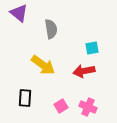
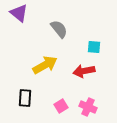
gray semicircle: moved 8 px right; rotated 30 degrees counterclockwise
cyan square: moved 2 px right, 1 px up; rotated 16 degrees clockwise
yellow arrow: moved 2 px right; rotated 65 degrees counterclockwise
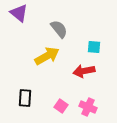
yellow arrow: moved 2 px right, 9 px up
pink square: rotated 24 degrees counterclockwise
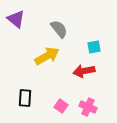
purple triangle: moved 3 px left, 6 px down
cyan square: rotated 16 degrees counterclockwise
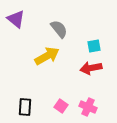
cyan square: moved 1 px up
red arrow: moved 7 px right, 3 px up
black rectangle: moved 9 px down
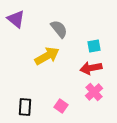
pink cross: moved 6 px right, 15 px up; rotated 24 degrees clockwise
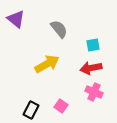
cyan square: moved 1 px left, 1 px up
yellow arrow: moved 8 px down
pink cross: rotated 24 degrees counterclockwise
black rectangle: moved 6 px right, 3 px down; rotated 24 degrees clockwise
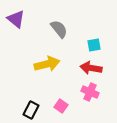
cyan square: moved 1 px right
yellow arrow: rotated 15 degrees clockwise
red arrow: rotated 20 degrees clockwise
pink cross: moved 4 px left
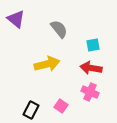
cyan square: moved 1 px left
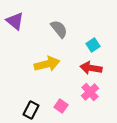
purple triangle: moved 1 px left, 2 px down
cyan square: rotated 24 degrees counterclockwise
pink cross: rotated 24 degrees clockwise
